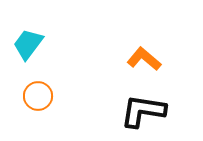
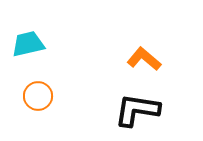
cyan trapezoid: rotated 40 degrees clockwise
black L-shape: moved 6 px left, 1 px up
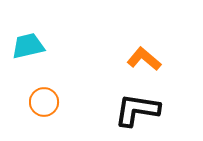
cyan trapezoid: moved 2 px down
orange circle: moved 6 px right, 6 px down
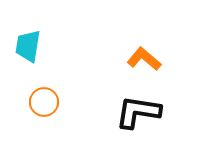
cyan trapezoid: rotated 68 degrees counterclockwise
black L-shape: moved 1 px right, 2 px down
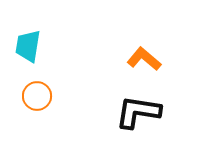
orange circle: moved 7 px left, 6 px up
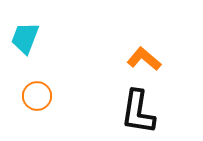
cyan trapezoid: moved 3 px left, 8 px up; rotated 12 degrees clockwise
black L-shape: rotated 90 degrees counterclockwise
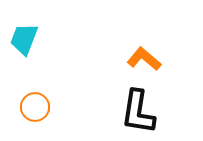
cyan trapezoid: moved 1 px left, 1 px down
orange circle: moved 2 px left, 11 px down
